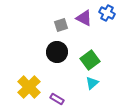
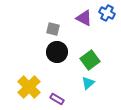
gray square: moved 8 px left, 4 px down; rotated 32 degrees clockwise
cyan triangle: moved 4 px left
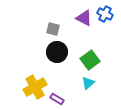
blue cross: moved 2 px left, 1 px down
yellow cross: moved 6 px right; rotated 15 degrees clockwise
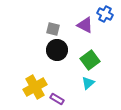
purple triangle: moved 1 px right, 7 px down
black circle: moved 2 px up
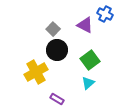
gray square: rotated 32 degrees clockwise
yellow cross: moved 1 px right, 15 px up
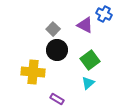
blue cross: moved 1 px left
yellow cross: moved 3 px left; rotated 35 degrees clockwise
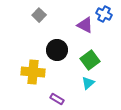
gray square: moved 14 px left, 14 px up
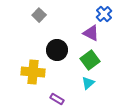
blue cross: rotated 21 degrees clockwise
purple triangle: moved 6 px right, 8 px down
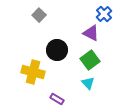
yellow cross: rotated 10 degrees clockwise
cyan triangle: rotated 32 degrees counterclockwise
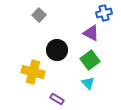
blue cross: moved 1 px up; rotated 28 degrees clockwise
